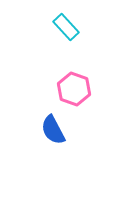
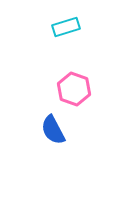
cyan rectangle: rotated 64 degrees counterclockwise
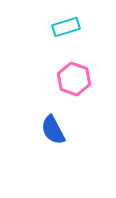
pink hexagon: moved 10 px up
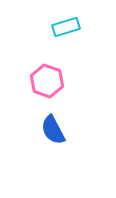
pink hexagon: moved 27 px left, 2 px down
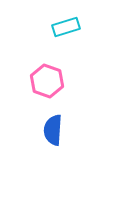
blue semicircle: rotated 32 degrees clockwise
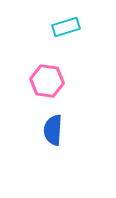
pink hexagon: rotated 12 degrees counterclockwise
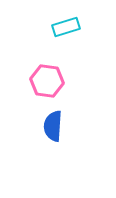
blue semicircle: moved 4 px up
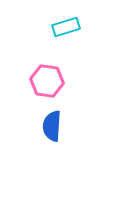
blue semicircle: moved 1 px left
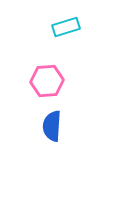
pink hexagon: rotated 12 degrees counterclockwise
